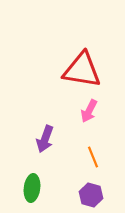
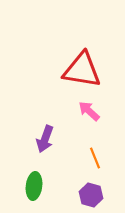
pink arrow: rotated 105 degrees clockwise
orange line: moved 2 px right, 1 px down
green ellipse: moved 2 px right, 2 px up
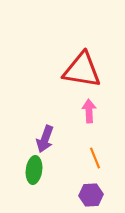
pink arrow: rotated 45 degrees clockwise
green ellipse: moved 16 px up
purple hexagon: rotated 20 degrees counterclockwise
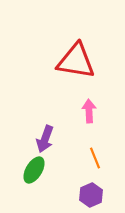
red triangle: moved 6 px left, 9 px up
green ellipse: rotated 24 degrees clockwise
purple hexagon: rotated 20 degrees counterclockwise
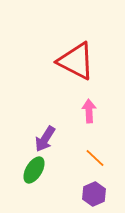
red triangle: rotated 18 degrees clockwise
purple arrow: rotated 12 degrees clockwise
orange line: rotated 25 degrees counterclockwise
purple hexagon: moved 3 px right, 1 px up
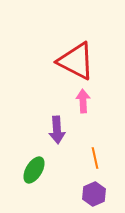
pink arrow: moved 6 px left, 10 px up
purple arrow: moved 12 px right, 9 px up; rotated 36 degrees counterclockwise
orange line: rotated 35 degrees clockwise
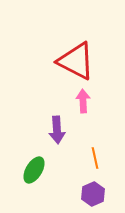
purple hexagon: moved 1 px left
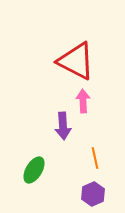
purple arrow: moved 6 px right, 4 px up
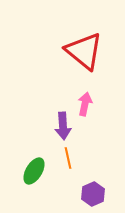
red triangle: moved 8 px right, 10 px up; rotated 12 degrees clockwise
pink arrow: moved 2 px right, 3 px down; rotated 15 degrees clockwise
orange line: moved 27 px left
green ellipse: moved 1 px down
